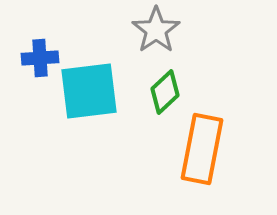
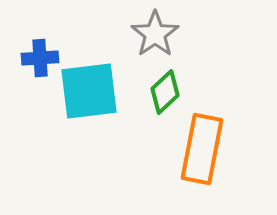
gray star: moved 1 px left, 4 px down
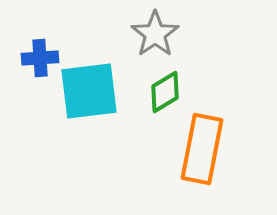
green diamond: rotated 12 degrees clockwise
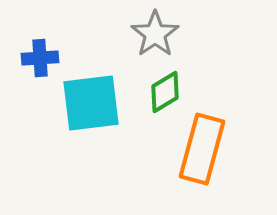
cyan square: moved 2 px right, 12 px down
orange rectangle: rotated 4 degrees clockwise
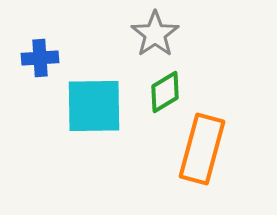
cyan square: moved 3 px right, 3 px down; rotated 6 degrees clockwise
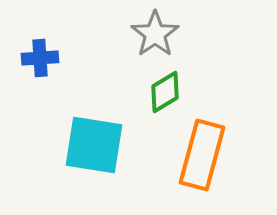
cyan square: moved 39 px down; rotated 10 degrees clockwise
orange rectangle: moved 6 px down
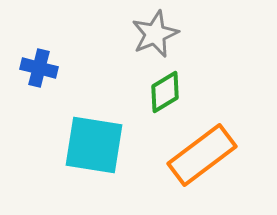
gray star: rotated 12 degrees clockwise
blue cross: moved 1 px left, 10 px down; rotated 18 degrees clockwise
orange rectangle: rotated 38 degrees clockwise
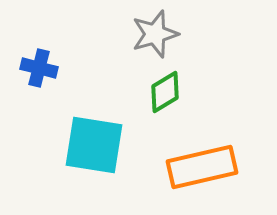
gray star: rotated 6 degrees clockwise
orange rectangle: moved 12 px down; rotated 24 degrees clockwise
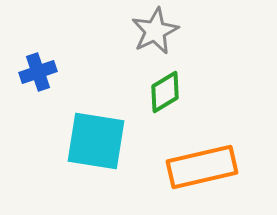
gray star: moved 3 px up; rotated 9 degrees counterclockwise
blue cross: moved 1 px left, 4 px down; rotated 33 degrees counterclockwise
cyan square: moved 2 px right, 4 px up
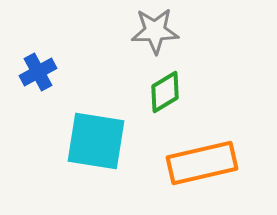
gray star: rotated 24 degrees clockwise
blue cross: rotated 9 degrees counterclockwise
orange rectangle: moved 4 px up
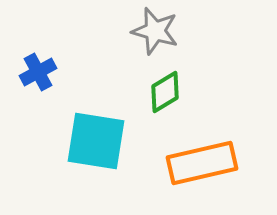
gray star: rotated 18 degrees clockwise
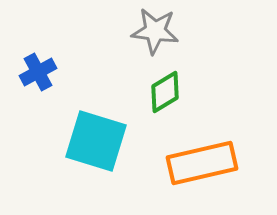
gray star: rotated 9 degrees counterclockwise
cyan square: rotated 8 degrees clockwise
